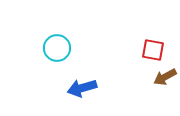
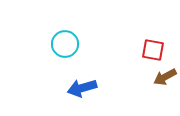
cyan circle: moved 8 px right, 4 px up
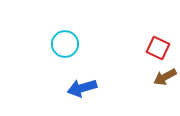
red square: moved 5 px right, 2 px up; rotated 15 degrees clockwise
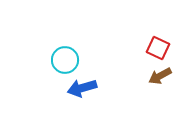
cyan circle: moved 16 px down
brown arrow: moved 5 px left, 1 px up
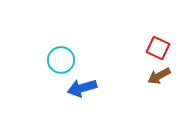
cyan circle: moved 4 px left
brown arrow: moved 1 px left
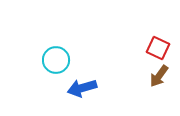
cyan circle: moved 5 px left
brown arrow: rotated 25 degrees counterclockwise
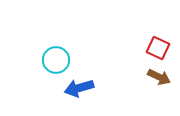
brown arrow: moved 1 px down; rotated 100 degrees counterclockwise
blue arrow: moved 3 px left
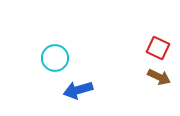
cyan circle: moved 1 px left, 2 px up
blue arrow: moved 1 px left, 2 px down
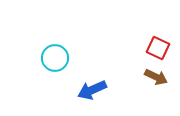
brown arrow: moved 3 px left
blue arrow: moved 14 px right; rotated 8 degrees counterclockwise
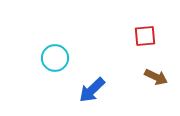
red square: moved 13 px left, 12 px up; rotated 30 degrees counterclockwise
blue arrow: rotated 20 degrees counterclockwise
